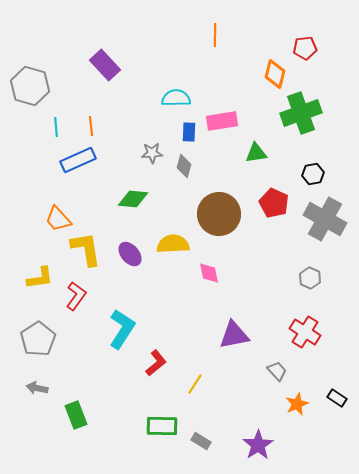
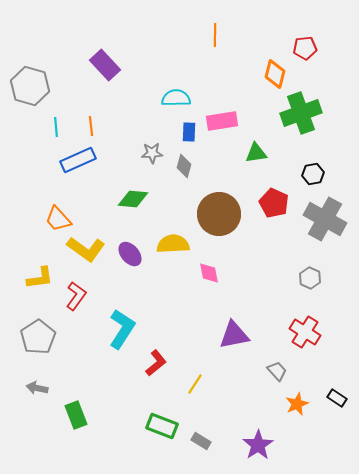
yellow L-shape at (86, 249): rotated 135 degrees clockwise
gray pentagon at (38, 339): moved 2 px up
green rectangle at (162, 426): rotated 20 degrees clockwise
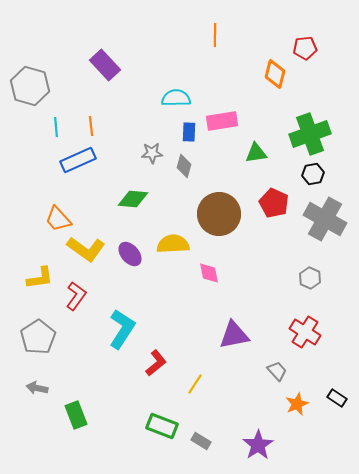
green cross at (301, 113): moved 9 px right, 21 px down
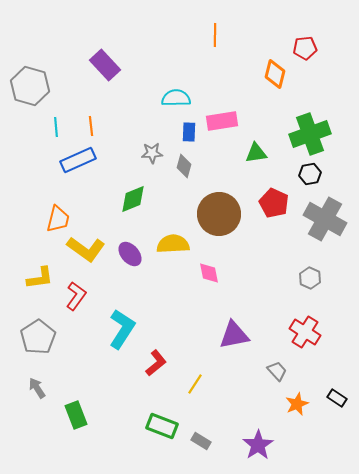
black hexagon at (313, 174): moved 3 px left
green diamond at (133, 199): rotated 28 degrees counterclockwise
orange trapezoid at (58, 219): rotated 124 degrees counterclockwise
gray arrow at (37, 388): rotated 45 degrees clockwise
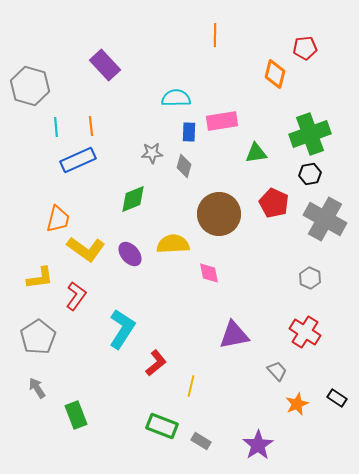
yellow line at (195, 384): moved 4 px left, 2 px down; rotated 20 degrees counterclockwise
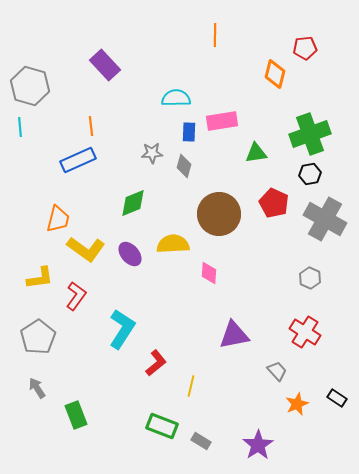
cyan line at (56, 127): moved 36 px left
green diamond at (133, 199): moved 4 px down
pink diamond at (209, 273): rotated 15 degrees clockwise
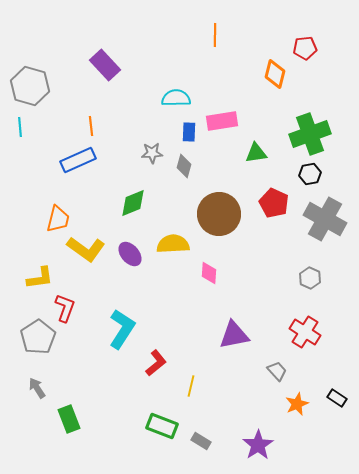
red L-shape at (76, 296): moved 11 px left, 12 px down; rotated 16 degrees counterclockwise
green rectangle at (76, 415): moved 7 px left, 4 px down
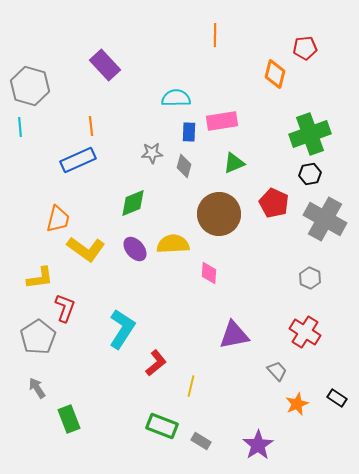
green triangle at (256, 153): moved 22 px left, 10 px down; rotated 15 degrees counterclockwise
purple ellipse at (130, 254): moved 5 px right, 5 px up
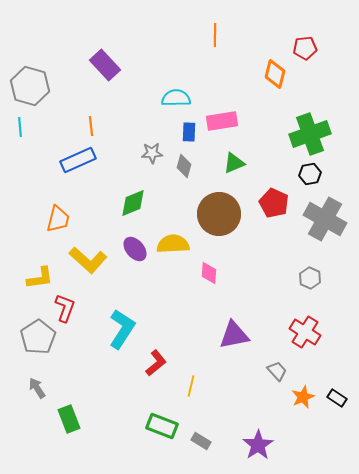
yellow L-shape at (86, 249): moved 2 px right, 11 px down; rotated 6 degrees clockwise
orange star at (297, 404): moved 6 px right, 7 px up
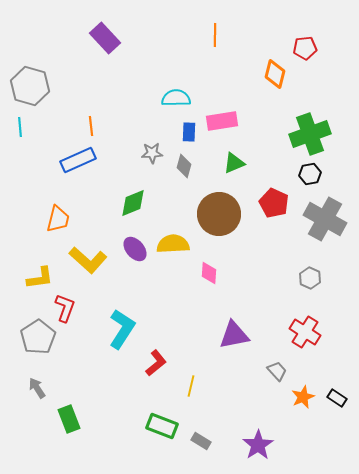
purple rectangle at (105, 65): moved 27 px up
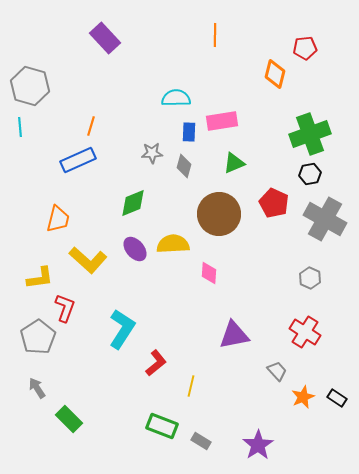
orange line at (91, 126): rotated 24 degrees clockwise
green rectangle at (69, 419): rotated 24 degrees counterclockwise
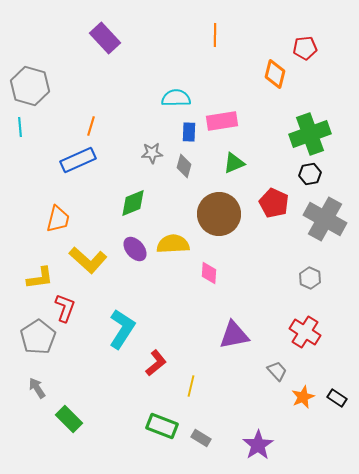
gray rectangle at (201, 441): moved 3 px up
